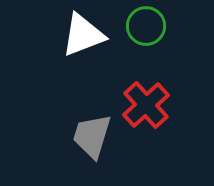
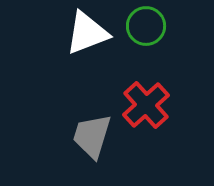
white triangle: moved 4 px right, 2 px up
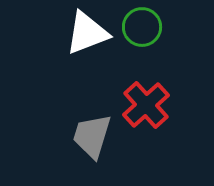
green circle: moved 4 px left, 1 px down
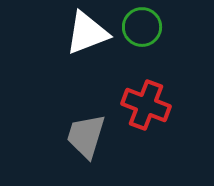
red cross: rotated 27 degrees counterclockwise
gray trapezoid: moved 6 px left
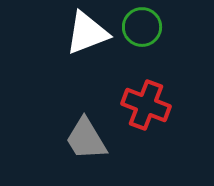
gray trapezoid: moved 3 px down; rotated 48 degrees counterclockwise
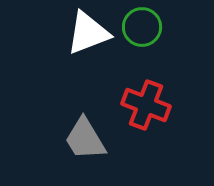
white triangle: moved 1 px right
gray trapezoid: moved 1 px left
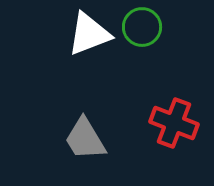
white triangle: moved 1 px right, 1 px down
red cross: moved 28 px right, 18 px down
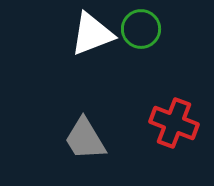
green circle: moved 1 px left, 2 px down
white triangle: moved 3 px right
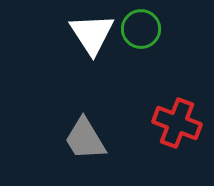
white triangle: rotated 42 degrees counterclockwise
red cross: moved 3 px right
